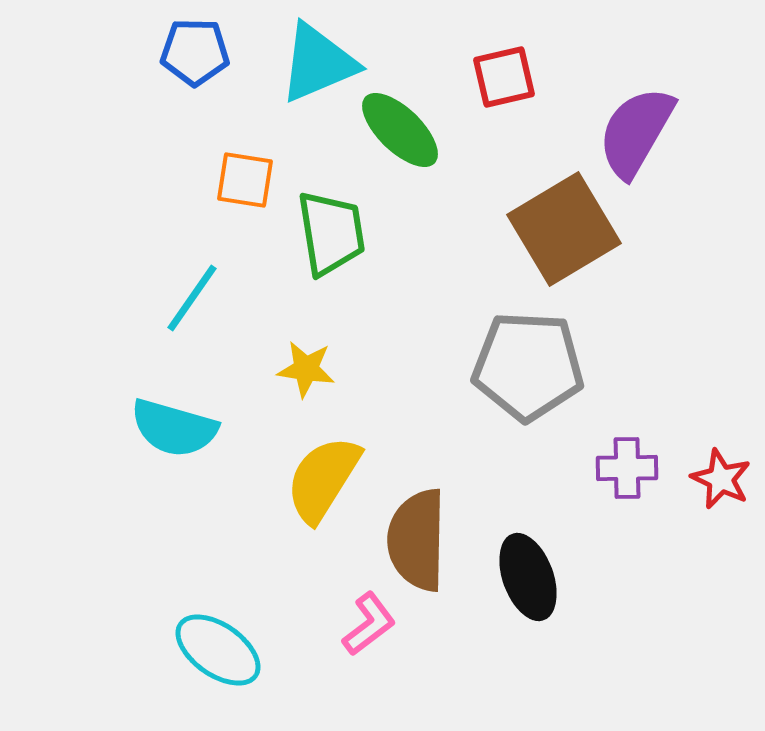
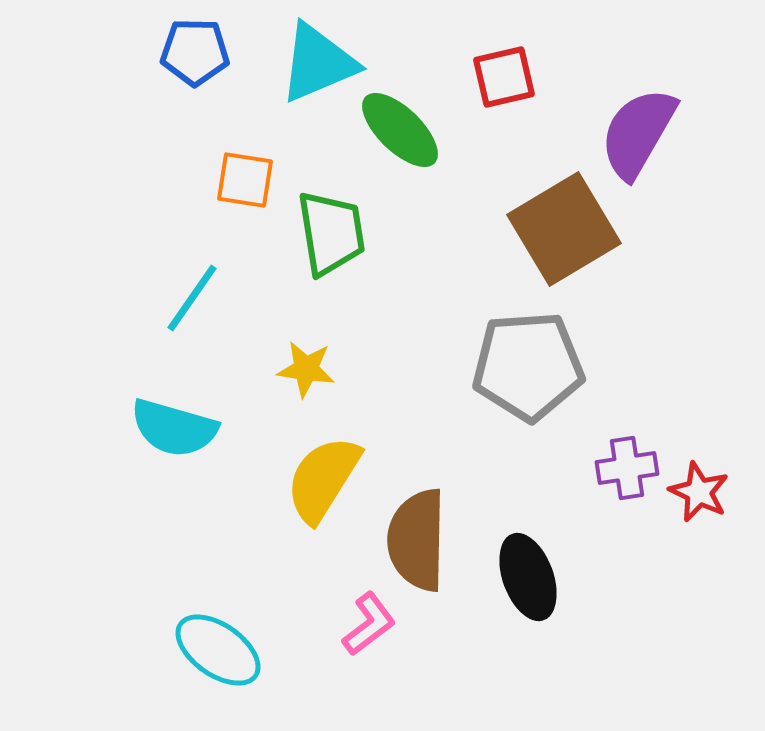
purple semicircle: moved 2 px right, 1 px down
gray pentagon: rotated 7 degrees counterclockwise
purple cross: rotated 8 degrees counterclockwise
red star: moved 22 px left, 13 px down
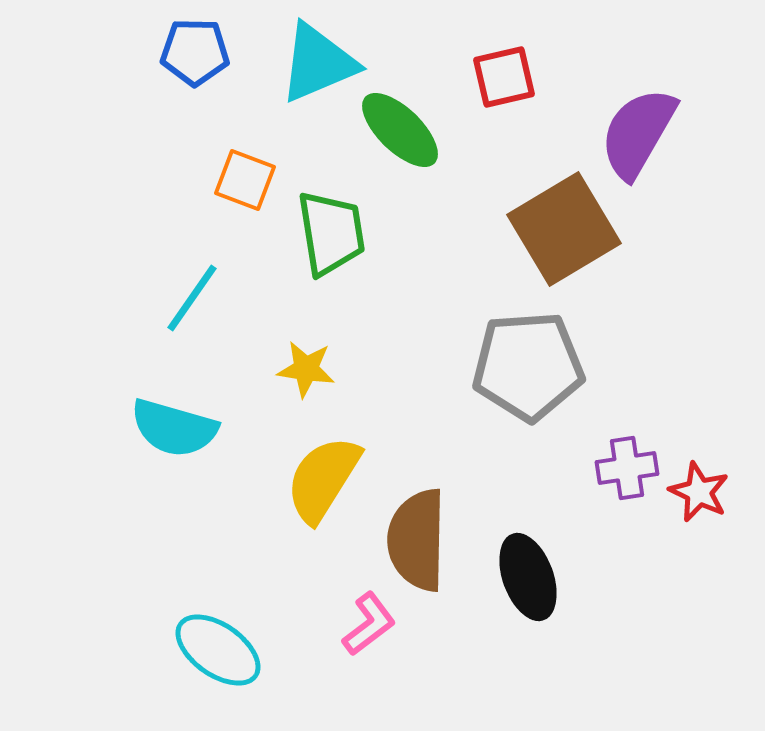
orange square: rotated 12 degrees clockwise
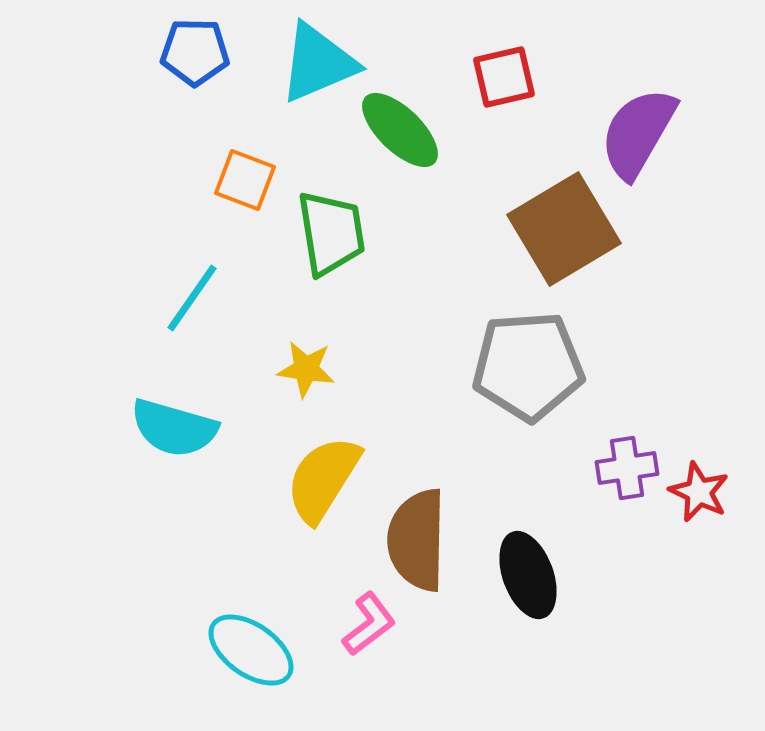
black ellipse: moved 2 px up
cyan ellipse: moved 33 px right
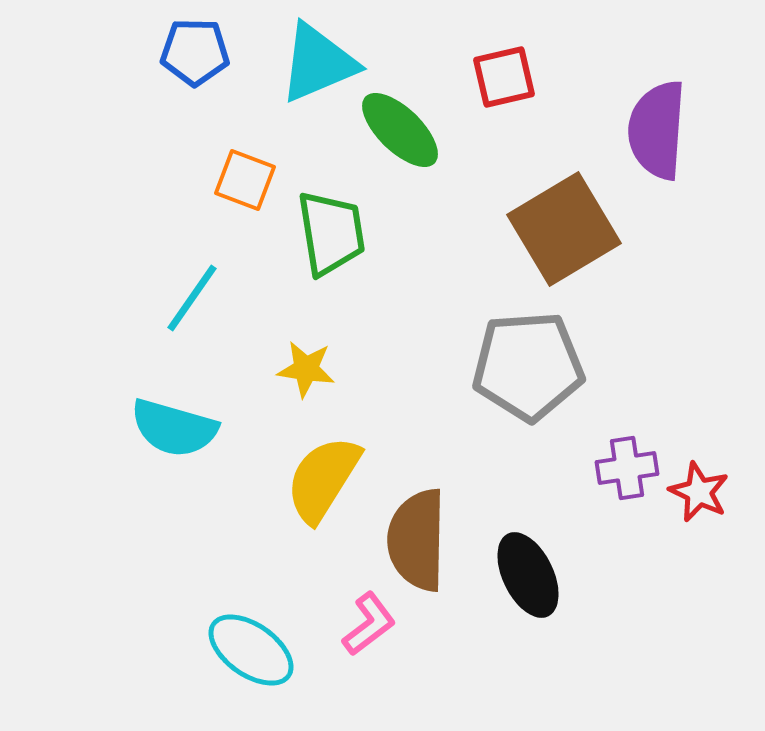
purple semicircle: moved 19 px right, 3 px up; rotated 26 degrees counterclockwise
black ellipse: rotated 6 degrees counterclockwise
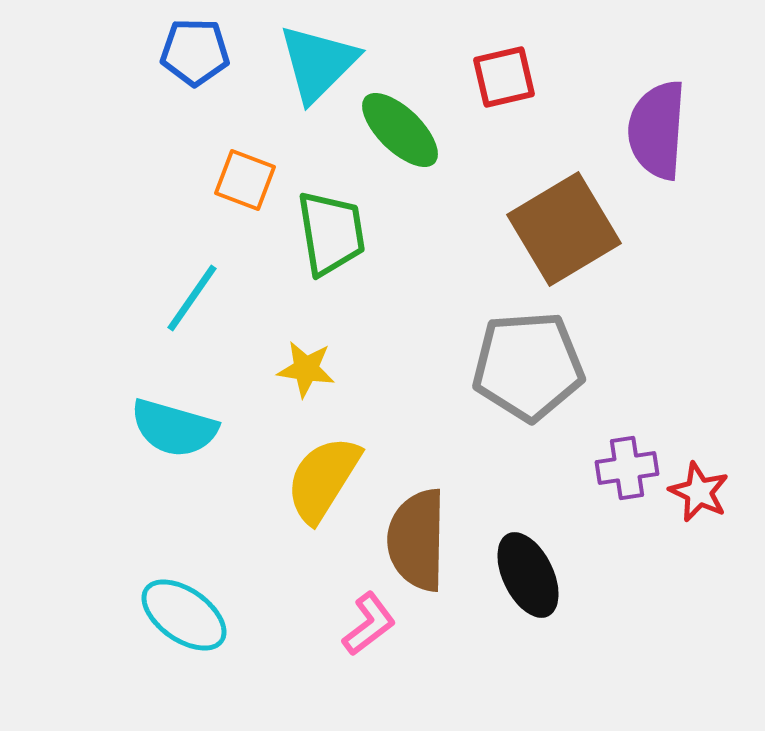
cyan triangle: rotated 22 degrees counterclockwise
cyan ellipse: moved 67 px left, 35 px up
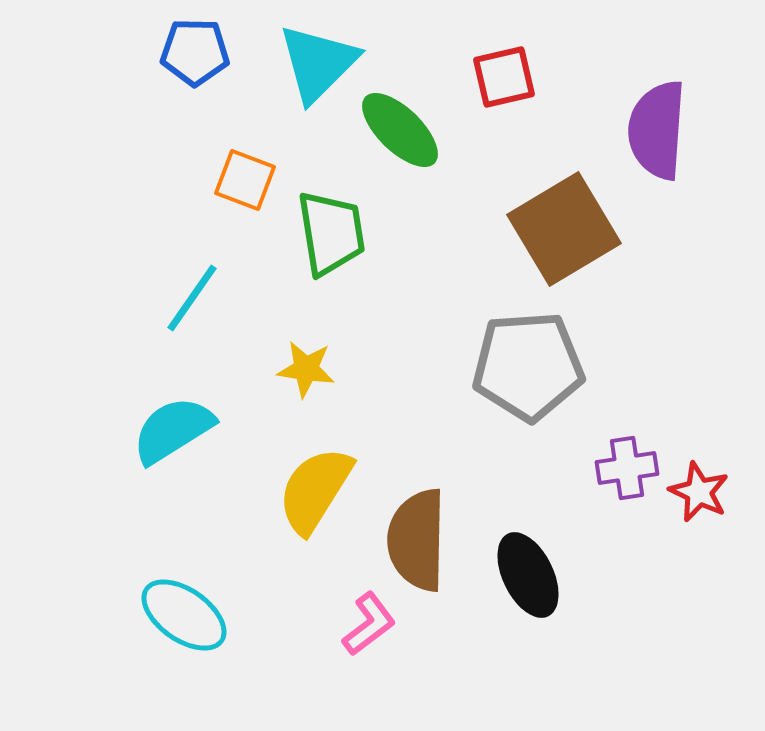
cyan semicircle: moved 1 px left, 2 px down; rotated 132 degrees clockwise
yellow semicircle: moved 8 px left, 11 px down
